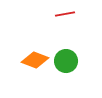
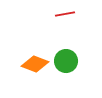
orange diamond: moved 4 px down
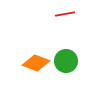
orange diamond: moved 1 px right, 1 px up
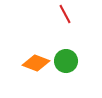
red line: rotated 72 degrees clockwise
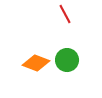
green circle: moved 1 px right, 1 px up
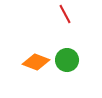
orange diamond: moved 1 px up
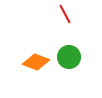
green circle: moved 2 px right, 3 px up
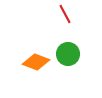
green circle: moved 1 px left, 3 px up
